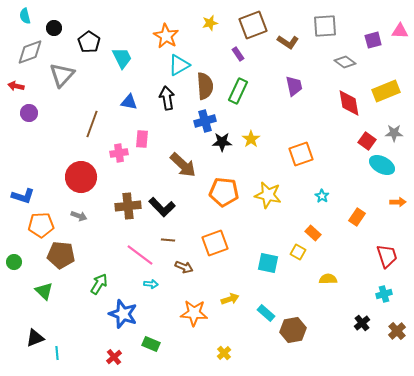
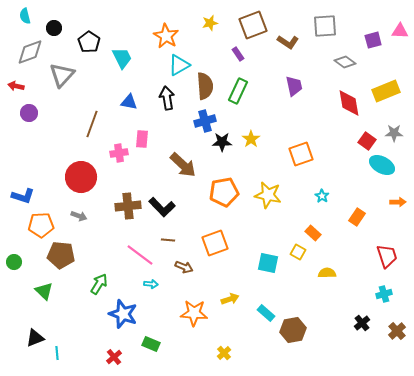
orange pentagon at (224, 192): rotated 16 degrees counterclockwise
yellow semicircle at (328, 279): moved 1 px left, 6 px up
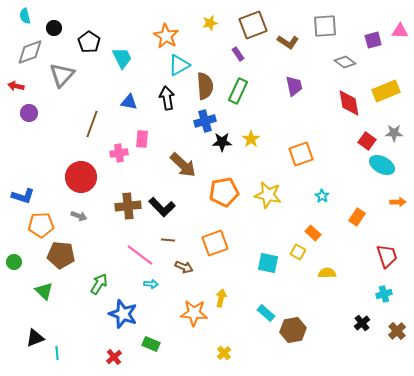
yellow arrow at (230, 299): moved 9 px left, 1 px up; rotated 60 degrees counterclockwise
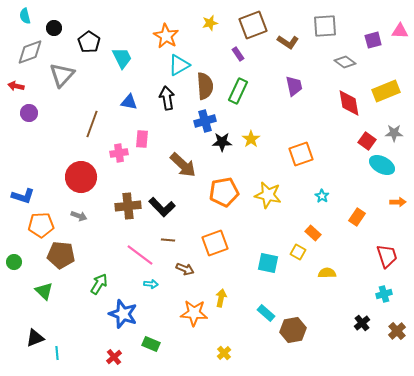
brown arrow at (184, 267): moved 1 px right, 2 px down
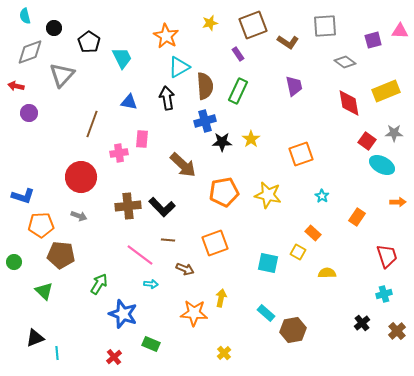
cyan triangle at (179, 65): moved 2 px down
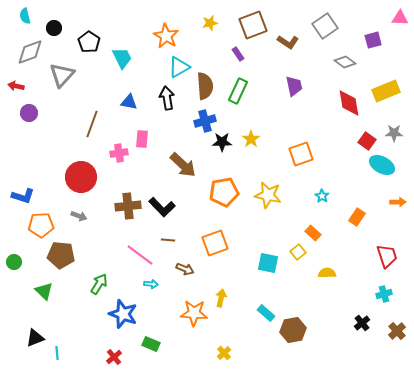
gray square at (325, 26): rotated 30 degrees counterclockwise
pink triangle at (400, 31): moved 13 px up
yellow square at (298, 252): rotated 21 degrees clockwise
